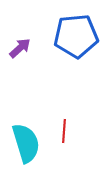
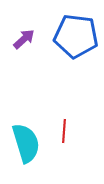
blue pentagon: rotated 12 degrees clockwise
purple arrow: moved 4 px right, 9 px up
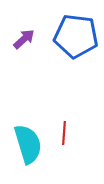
red line: moved 2 px down
cyan semicircle: moved 2 px right, 1 px down
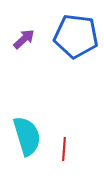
red line: moved 16 px down
cyan semicircle: moved 1 px left, 8 px up
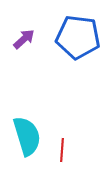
blue pentagon: moved 2 px right, 1 px down
red line: moved 2 px left, 1 px down
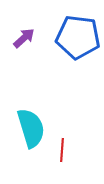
purple arrow: moved 1 px up
cyan semicircle: moved 4 px right, 8 px up
